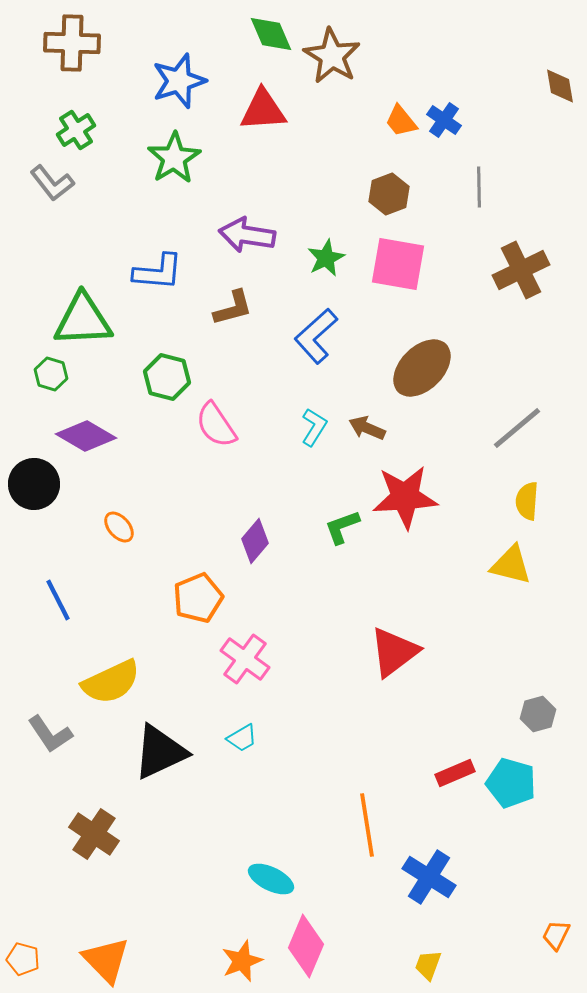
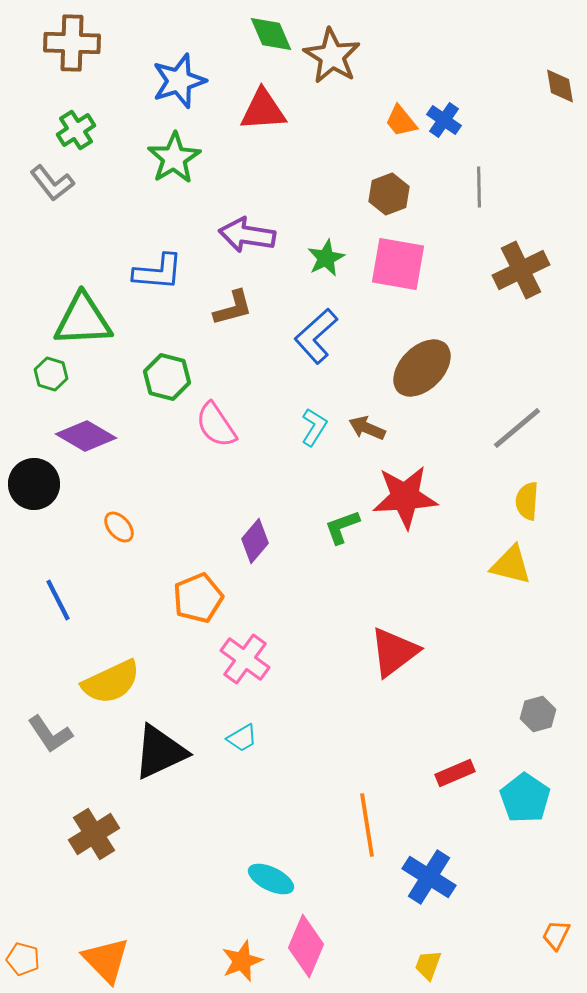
cyan pentagon at (511, 783): moved 14 px right, 15 px down; rotated 18 degrees clockwise
brown cross at (94, 834): rotated 24 degrees clockwise
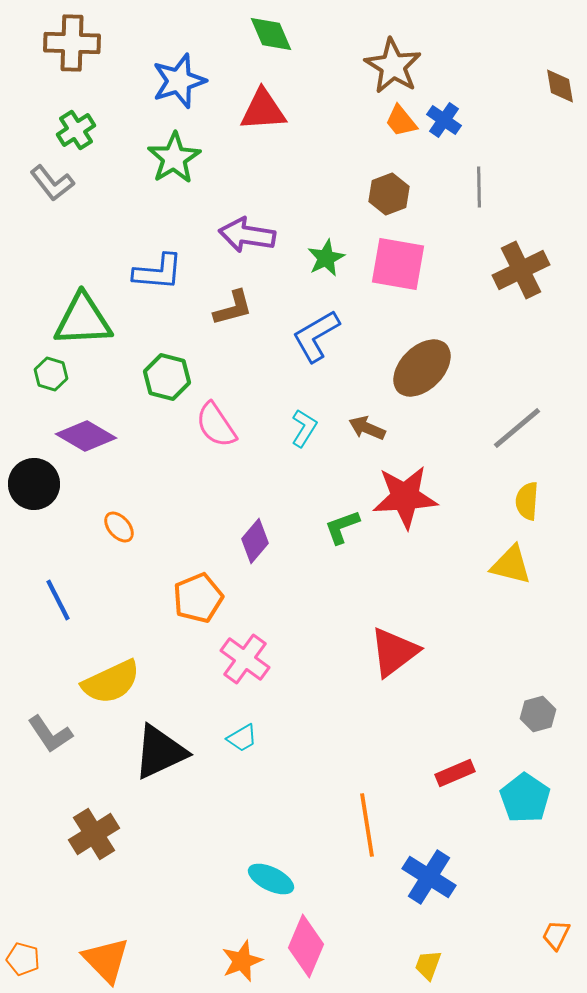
brown star at (332, 56): moved 61 px right, 10 px down
blue L-shape at (316, 336): rotated 12 degrees clockwise
cyan L-shape at (314, 427): moved 10 px left, 1 px down
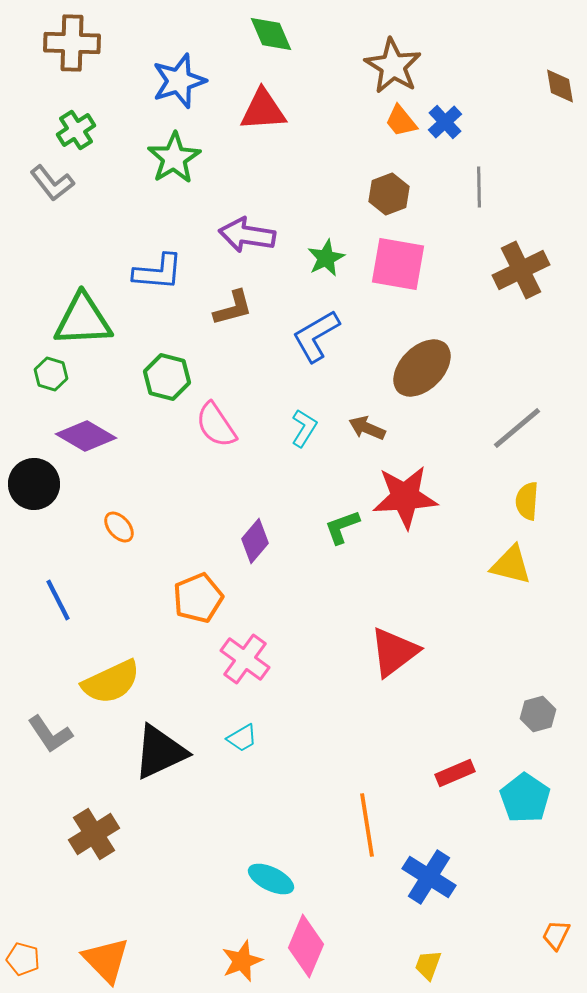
blue cross at (444, 120): moved 1 px right, 2 px down; rotated 12 degrees clockwise
